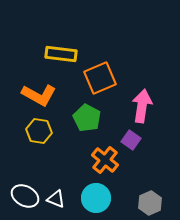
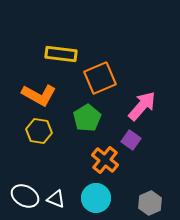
pink arrow: rotated 32 degrees clockwise
green pentagon: rotated 12 degrees clockwise
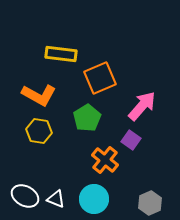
cyan circle: moved 2 px left, 1 px down
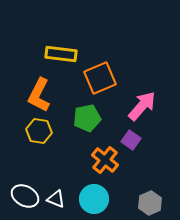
orange L-shape: rotated 88 degrees clockwise
green pentagon: rotated 20 degrees clockwise
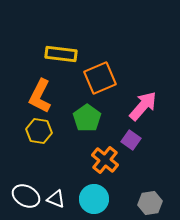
orange L-shape: moved 1 px right, 1 px down
pink arrow: moved 1 px right
green pentagon: rotated 24 degrees counterclockwise
white ellipse: moved 1 px right
gray hexagon: rotated 15 degrees clockwise
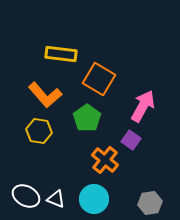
orange square: moved 1 px left, 1 px down; rotated 36 degrees counterclockwise
orange L-shape: moved 5 px right, 1 px up; rotated 68 degrees counterclockwise
pink arrow: rotated 12 degrees counterclockwise
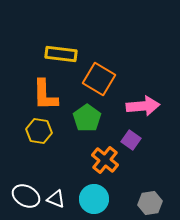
orange L-shape: rotated 40 degrees clockwise
pink arrow: rotated 56 degrees clockwise
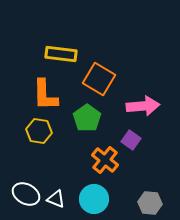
white ellipse: moved 2 px up
gray hexagon: rotated 15 degrees clockwise
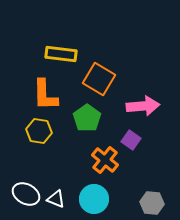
gray hexagon: moved 2 px right
